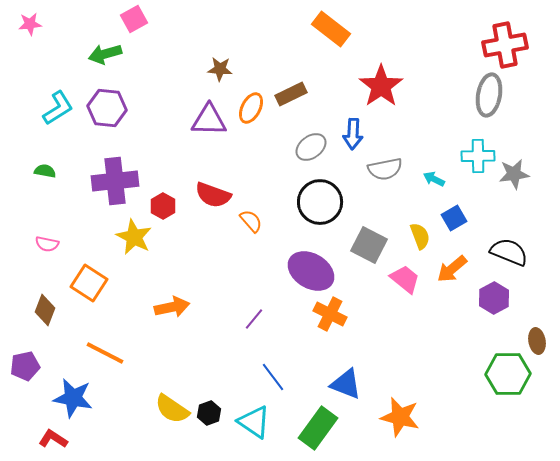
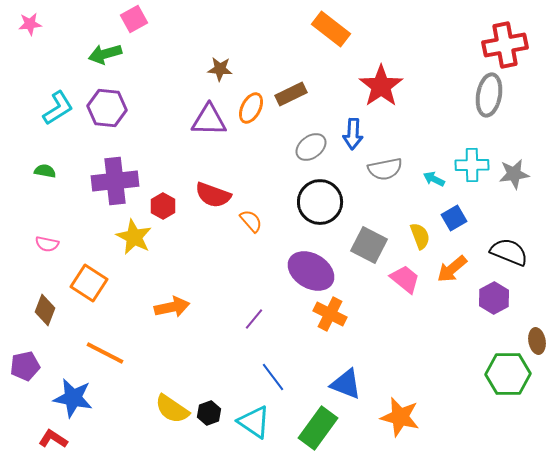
cyan cross at (478, 156): moved 6 px left, 9 px down
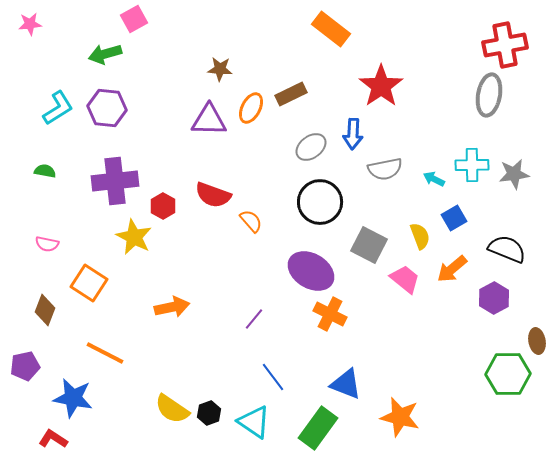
black semicircle at (509, 252): moved 2 px left, 3 px up
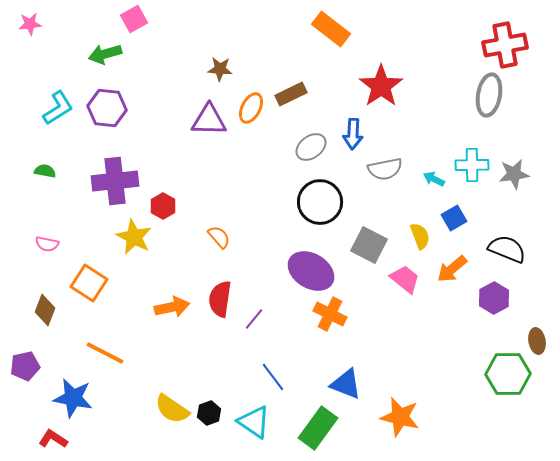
red semicircle at (213, 195): moved 7 px right, 104 px down; rotated 78 degrees clockwise
orange semicircle at (251, 221): moved 32 px left, 16 px down
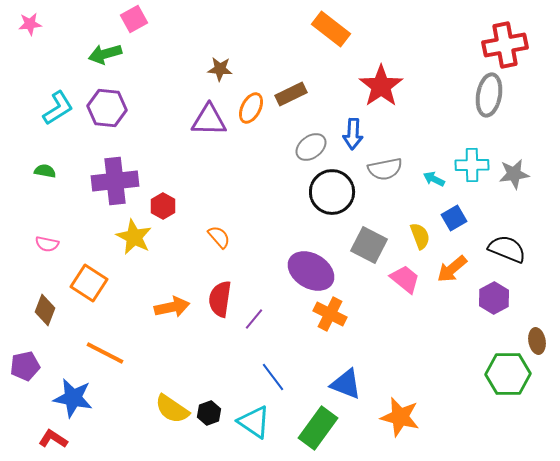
black circle at (320, 202): moved 12 px right, 10 px up
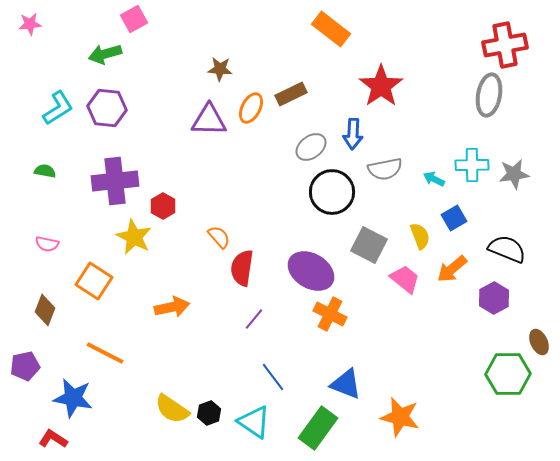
orange square at (89, 283): moved 5 px right, 2 px up
red semicircle at (220, 299): moved 22 px right, 31 px up
brown ellipse at (537, 341): moved 2 px right, 1 px down; rotated 15 degrees counterclockwise
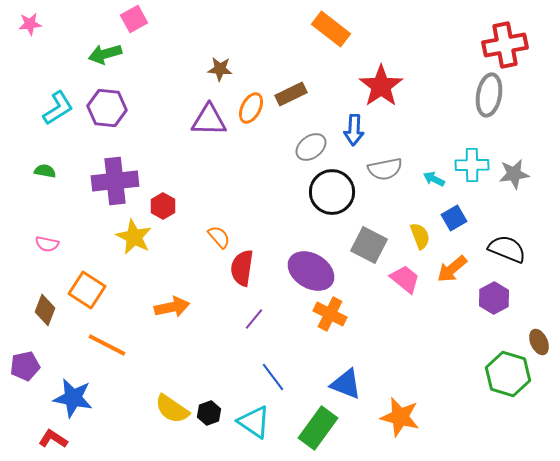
blue arrow at (353, 134): moved 1 px right, 4 px up
orange square at (94, 281): moved 7 px left, 9 px down
orange line at (105, 353): moved 2 px right, 8 px up
green hexagon at (508, 374): rotated 18 degrees clockwise
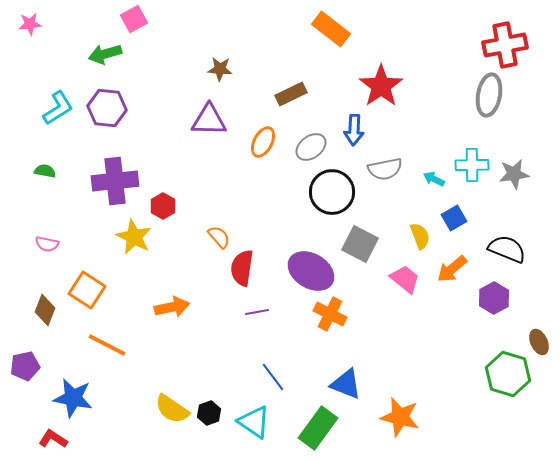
orange ellipse at (251, 108): moved 12 px right, 34 px down
gray square at (369, 245): moved 9 px left, 1 px up
purple line at (254, 319): moved 3 px right, 7 px up; rotated 40 degrees clockwise
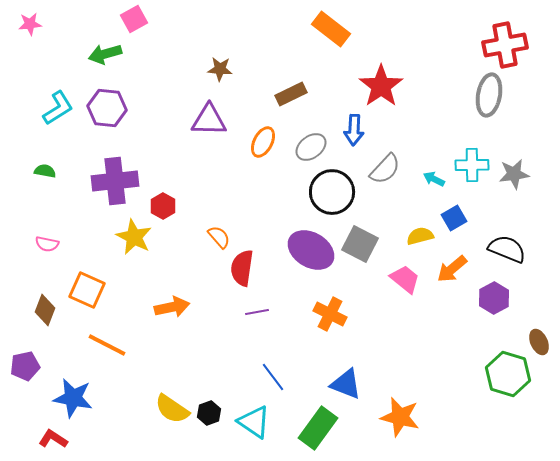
gray semicircle at (385, 169): rotated 36 degrees counterclockwise
yellow semicircle at (420, 236): rotated 84 degrees counterclockwise
purple ellipse at (311, 271): moved 21 px up
orange square at (87, 290): rotated 9 degrees counterclockwise
